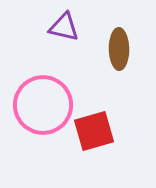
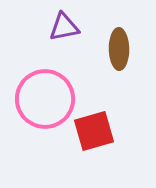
purple triangle: rotated 24 degrees counterclockwise
pink circle: moved 2 px right, 6 px up
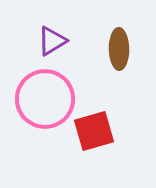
purple triangle: moved 12 px left, 14 px down; rotated 20 degrees counterclockwise
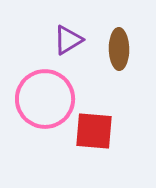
purple triangle: moved 16 px right, 1 px up
red square: rotated 21 degrees clockwise
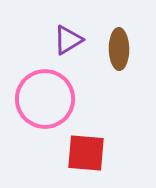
red square: moved 8 px left, 22 px down
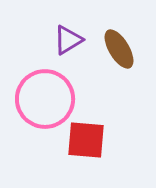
brown ellipse: rotated 30 degrees counterclockwise
red square: moved 13 px up
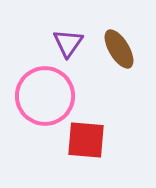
purple triangle: moved 3 px down; rotated 24 degrees counterclockwise
pink circle: moved 3 px up
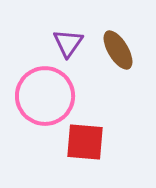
brown ellipse: moved 1 px left, 1 px down
red square: moved 1 px left, 2 px down
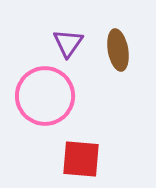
brown ellipse: rotated 21 degrees clockwise
red square: moved 4 px left, 17 px down
